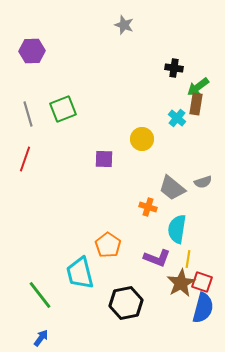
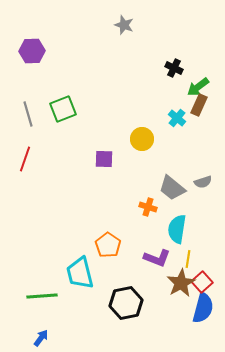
black cross: rotated 18 degrees clockwise
brown rectangle: moved 3 px right, 1 px down; rotated 15 degrees clockwise
red square: rotated 30 degrees clockwise
green line: moved 2 px right, 1 px down; rotated 56 degrees counterclockwise
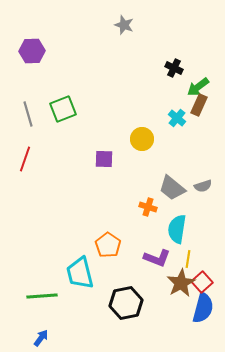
gray semicircle: moved 4 px down
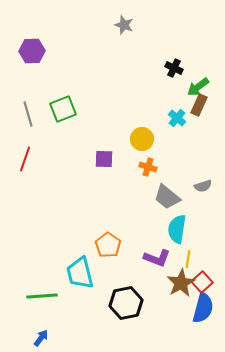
gray trapezoid: moved 5 px left, 9 px down
orange cross: moved 40 px up
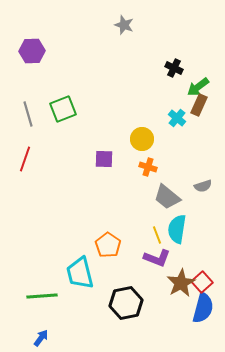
yellow line: moved 31 px left, 24 px up; rotated 30 degrees counterclockwise
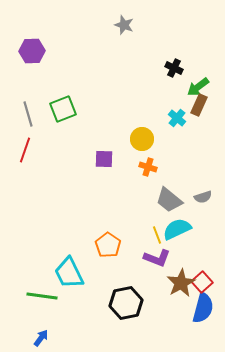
red line: moved 9 px up
gray semicircle: moved 11 px down
gray trapezoid: moved 2 px right, 3 px down
cyan semicircle: rotated 56 degrees clockwise
cyan trapezoid: moved 11 px left; rotated 12 degrees counterclockwise
green line: rotated 12 degrees clockwise
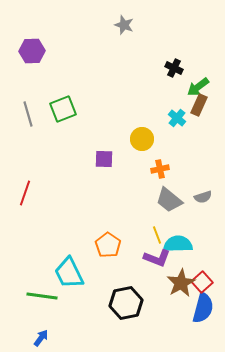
red line: moved 43 px down
orange cross: moved 12 px right, 2 px down; rotated 30 degrees counterclockwise
cyan semicircle: moved 1 px right, 15 px down; rotated 24 degrees clockwise
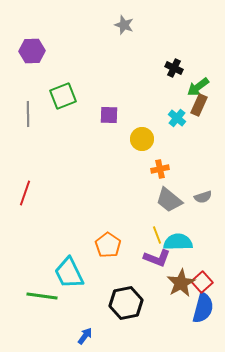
green square: moved 13 px up
gray line: rotated 15 degrees clockwise
purple square: moved 5 px right, 44 px up
cyan semicircle: moved 2 px up
blue arrow: moved 44 px right, 2 px up
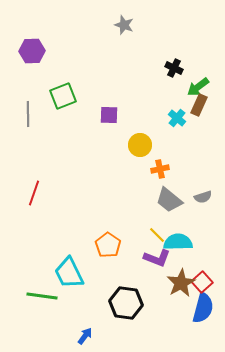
yellow circle: moved 2 px left, 6 px down
red line: moved 9 px right
yellow line: rotated 24 degrees counterclockwise
black hexagon: rotated 20 degrees clockwise
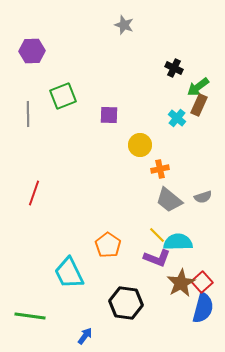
green line: moved 12 px left, 20 px down
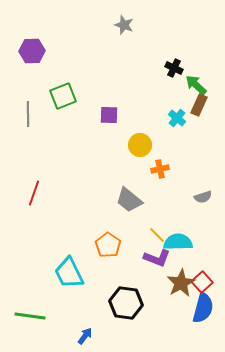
green arrow: moved 2 px left, 2 px up; rotated 80 degrees clockwise
gray trapezoid: moved 40 px left
